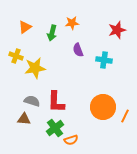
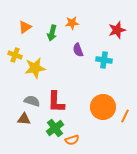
yellow cross: moved 1 px left, 1 px up
orange semicircle: moved 1 px right
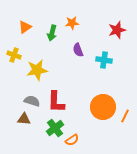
yellow cross: moved 1 px left
yellow star: moved 2 px right, 2 px down
orange semicircle: rotated 16 degrees counterclockwise
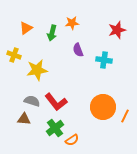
orange triangle: moved 1 px right, 1 px down
red L-shape: rotated 40 degrees counterclockwise
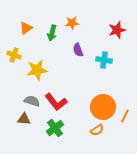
orange semicircle: moved 25 px right, 10 px up
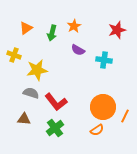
orange star: moved 2 px right, 3 px down; rotated 24 degrees counterclockwise
purple semicircle: rotated 40 degrees counterclockwise
gray semicircle: moved 1 px left, 8 px up
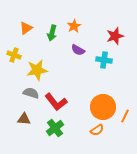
red star: moved 2 px left, 6 px down
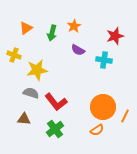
green cross: moved 1 px down
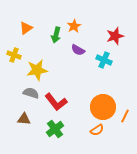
green arrow: moved 4 px right, 2 px down
cyan cross: rotated 14 degrees clockwise
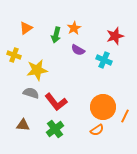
orange star: moved 2 px down
brown triangle: moved 1 px left, 6 px down
